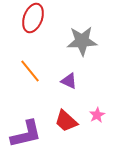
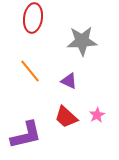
red ellipse: rotated 12 degrees counterclockwise
red trapezoid: moved 4 px up
purple L-shape: moved 1 px down
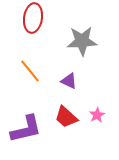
purple L-shape: moved 6 px up
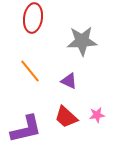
pink star: rotated 21 degrees clockwise
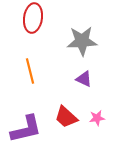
orange line: rotated 25 degrees clockwise
purple triangle: moved 15 px right, 2 px up
pink star: moved 3 px down
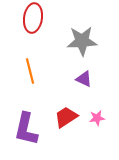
red trapezoid: rotated 105 degrees clockwise
purple L-shape: rotated 116 degrees clockwise
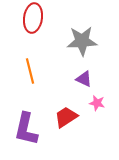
pink star: moved 15 px up; rotated 21 degrees clockwise
